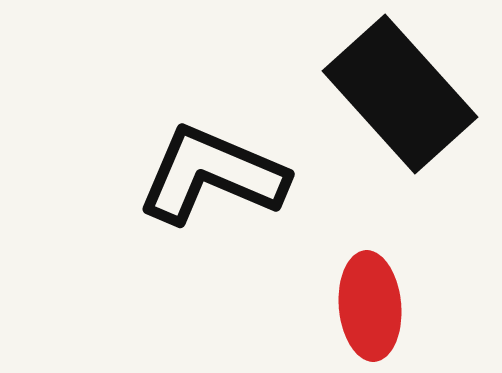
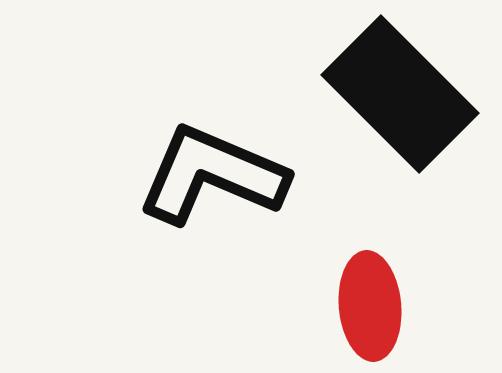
black rectangle: rotated 3 degrees counterclockwise
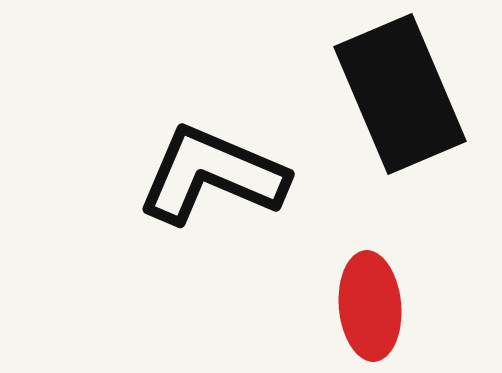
black rectangle: rotated 22 degrees clockwise
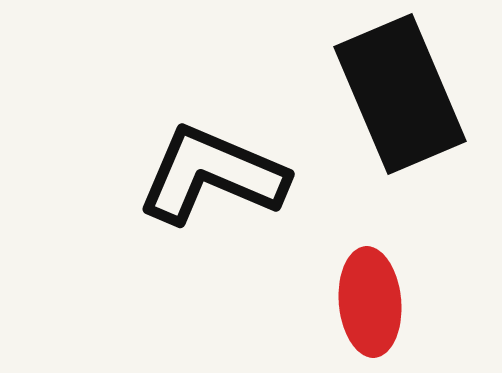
red ellipse: moved 4 px up
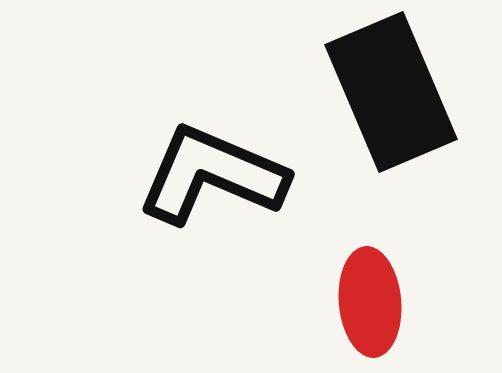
black rectangle: moved 9 px left, 2 px up
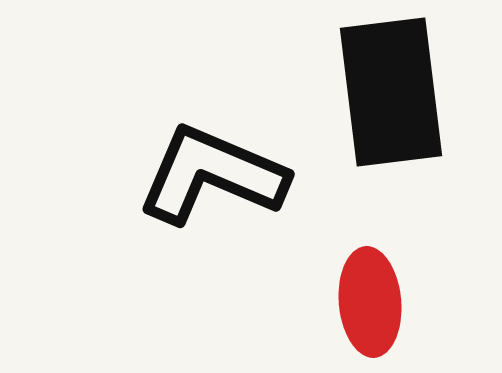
black rectangle: rotated 16 degrees clockwise
